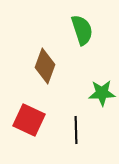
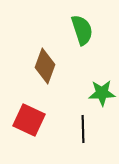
black line: moved 7 px right, 1 px up
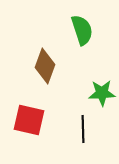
red square: rotated 12 degrees counterclockwise
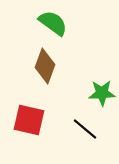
green semicircle: moved 29 px left, 7 px up; rotated 36 degrees counterclockwise
black line: moved 2 px right; rotated 48 degrees counterclockwise
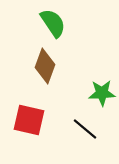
green semicircle: rotated 20 degrees clockwise
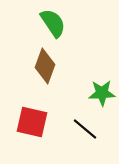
red square: moved 3 px right, 2 px down
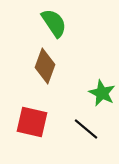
green semicircle: moved 1 px right
green star: rotated 28 degrees clockwise
black line: moved 1 px right
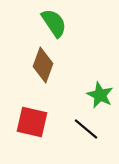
brown diamond: moved 2 px left, 1 px up
green star: moved 2 px left, 2 px down
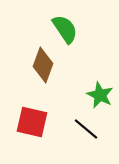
green semicircle: moved 11 px right, 6 px down
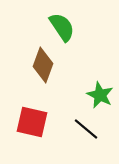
green semicircle: moved 3 px left, 2 px up
